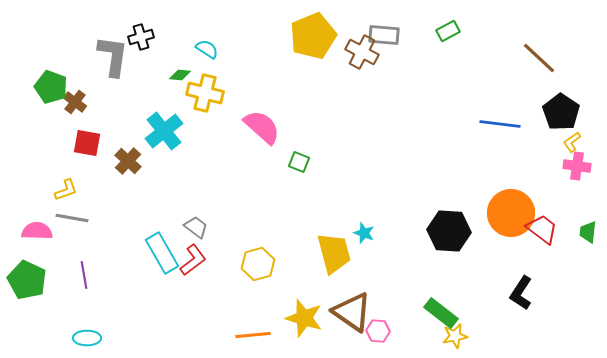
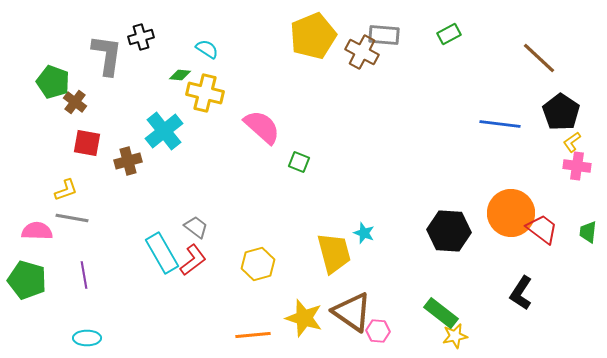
green rectangle at (448, 31): moved 1 px right, 3 px down
gray L-shape at (113, 56): moved 6 px left, 1 px up
green pentagon at (51, 87): moved 2 px right, 5 px up
brown cross at (128, 161): rotated 32 degrees clockwise
green pentagon at (27, 280): rotated 9 degrees counterclockwise
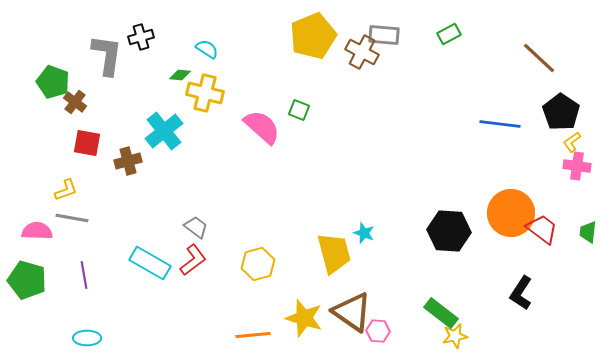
green square at (299, 162): moved 52 px up
cyan rectangle at (162, 253): moved 12 px left, 10 px down; rotated 30 degrees counterclockwise
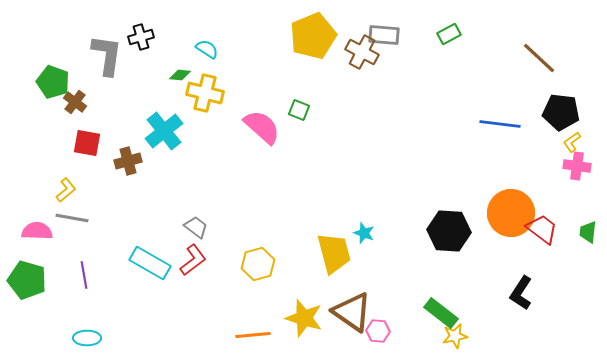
black pentagon at (561, 112): rotated 27 degrees counterclockwise
yellow L-shape at (66, 190): rotated 20 degrees counterclockwise
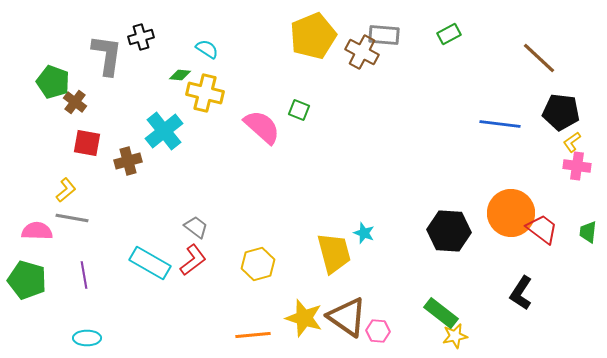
brown triangle at (352, 312): moved 5 px left, 5 px down
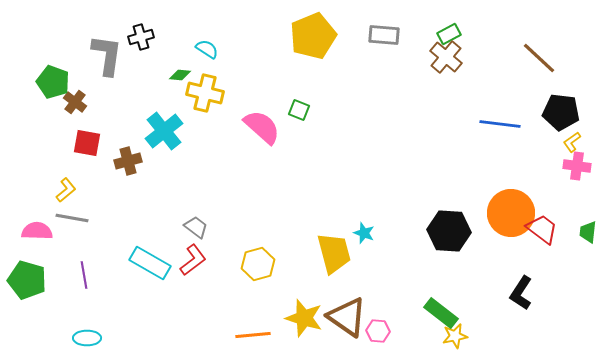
brown cross at (362, 52): moved 84 px right, 5 px down; rotated 12 degrees clockwise
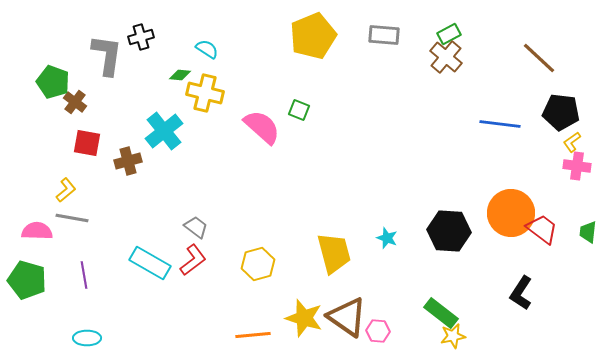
cyan star at (364, 233): moved 23 px right, 5 px down
yellow star at (455, 336): moved 2 px left
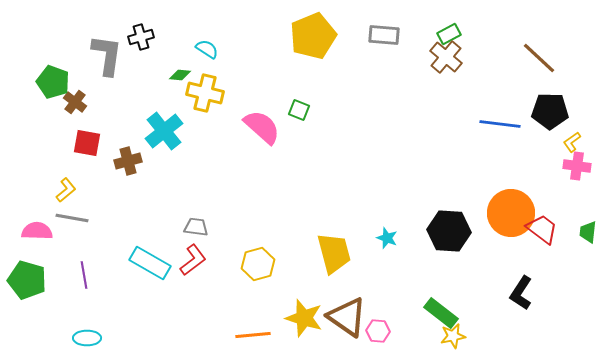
black pentagon at (561, 112): moved 11 px left, 1 px up; rotated 6 degrees counterclockwise
gray trapezoid at (196, 227): rotated 30 degrees counterclockwise
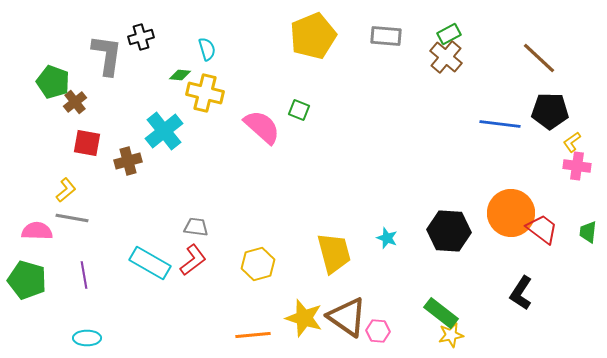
gray rectangle at (384, 35): moved 2 px right, 1 px down
cyan semicircle at (207, 49): rotated 40 degrees clockwise
brown cross at (75, 102): rotated 15 degrees clockwise
yellow star at (453, 336): moved 2 px left, 1 px up
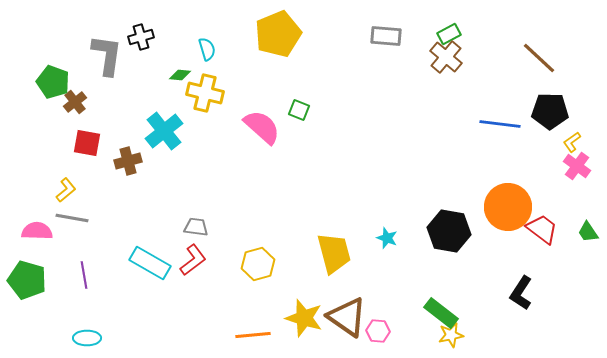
yellow pentagon at (313, 36): moved 35 px left, 2 px up
pink cross at (577, 166): rotated 28 degrees clockwise
orange circle at (511, 213): moved 3 px left, 6 px up
black hexagon at (449, 231): rotated 6 degrees clockwise
green trapezoid at (588, 232): rotated 40 degrees counterclockwise
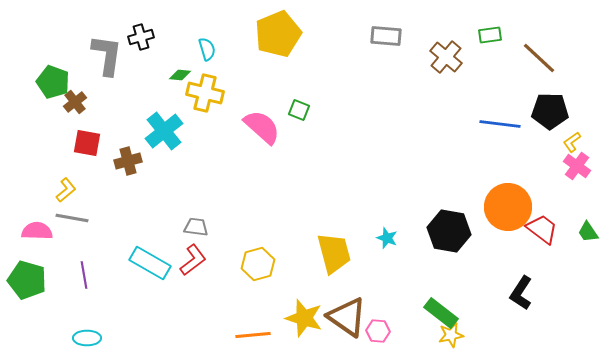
green rectangle at (449, 34): moved 41 px right, 1 px down; rotated 20 degrees clockwise
